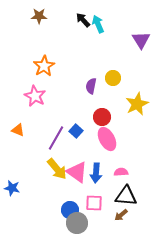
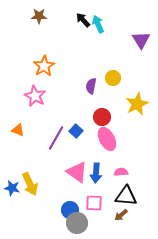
yellow arrow: moved 27 px left, 15 px down; rotated 15 degrees clockwise
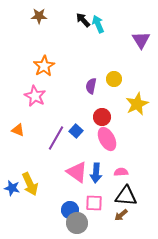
yellow circle: moved 1 px right, 1 px down
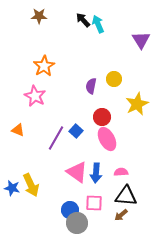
yellow arrow: moved 1 px right, 1 px down
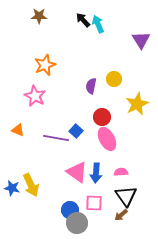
orange star: moved 1 px right, 1 px up; rotated 10 degrees clockwise
purple line: rotated 70 degrees clockwise
black triangle: rotated 50 degrees clockwise
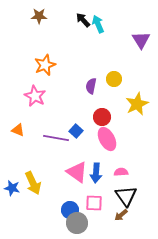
yellow arrow: moved 2 px right, 2 px up
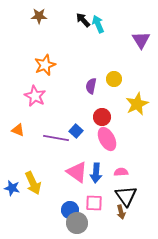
brown arrow: moved 3 px up; rotated 64 degrees counterclockwise
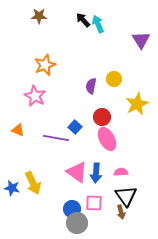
blue square: moved 1 px left, 4 px up
blue circle: moved 2 px right, 1 px up
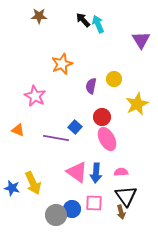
orange star: moved 17 px right, 1 px up
gray circle: moved 21 px left, 8 px up
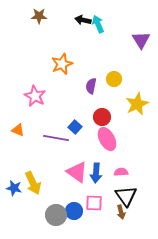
black arrow: rotated 35 degrees counterclockwise
blue star: moved 2 px right
blue circle: moved 2 px right, 2 px down
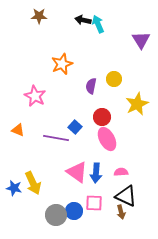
black triangle: rotated 30 degrees counterclockwise
